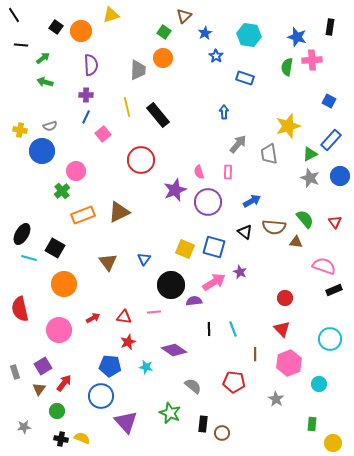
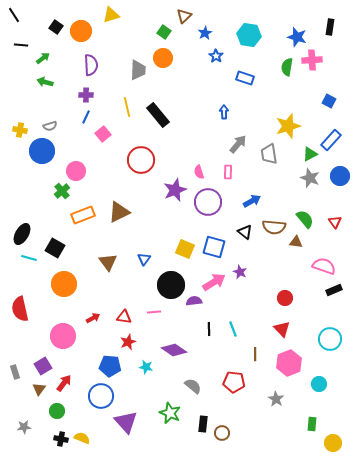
pink circle at (59, 330): moved 4 px right, 6 px down
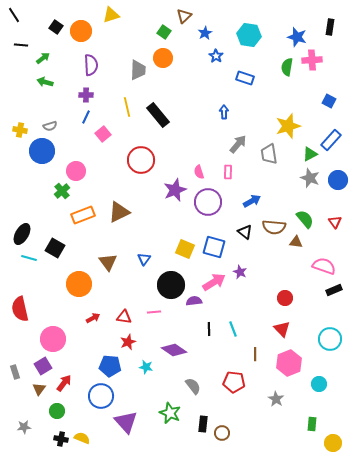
blue circle at (340, 176): moved 2 px left, 4 px down
orange circle at (64, 284): moved 15 px right
pink circle at (63, 336): moved 10 px left, 3 px down
gray semicircle at (193, 386): rotated 12 degrees clockwise
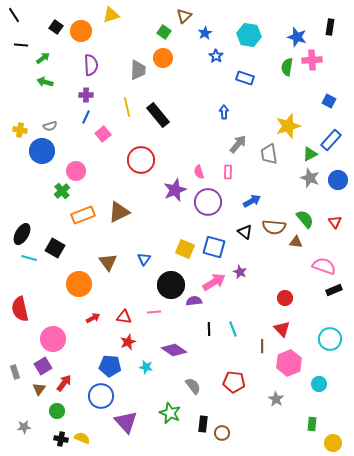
brown line at (255, 354): moved 7 px right, 8 px up
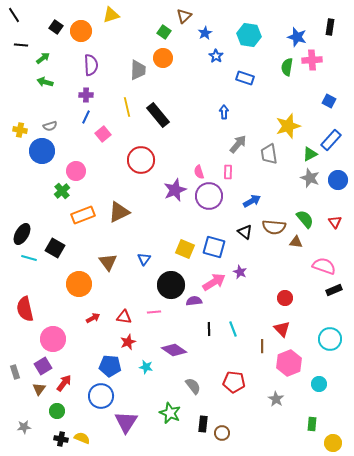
purple circle at (208, 202): moved 1 px right, 6 px up
red semicircle at (20, 309): moved 5 px right
purple triangle at (126, 422): rotated 15 degrees clockwise
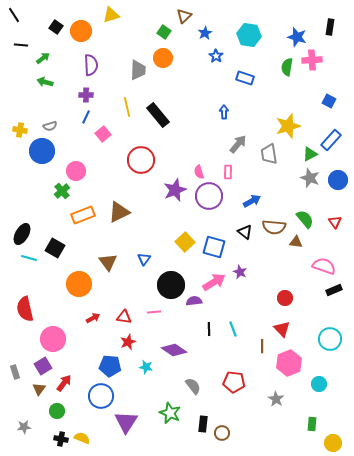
yellow square at (185, 249): moved 7 px up; rotated 24 degrees clockwise
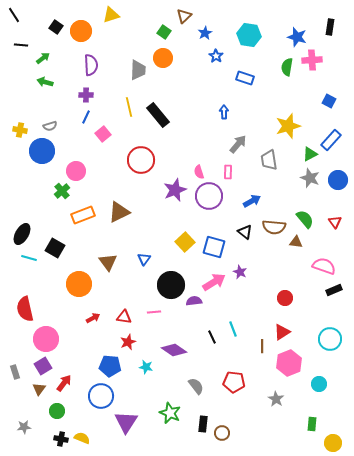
yellow line at (127, 107): moved 2 px right
gray trapezoid at (269, 154): moved 6 px down
black line at (209, 329): moved 3 px right, 8 px down; rotated 24 degrees counterclockwise
red triangle at (282, 329): moved 3 px down; rotated 42 degrees clockwise
pink circle at (53, 339): moved 7 px left
gray semicircle at (193, 386): moved 3 px right
